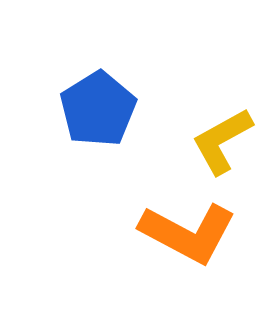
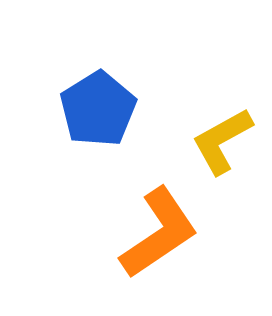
orange L-shape: moved 29 px left; rotated 62 degrees counterclockwise
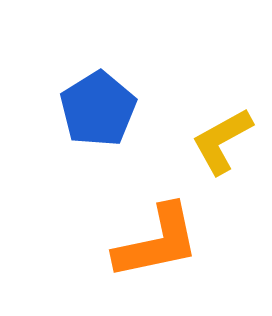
orange L-shape: moved 2 px left, 9 px down; rotated 22 degrees clockwise
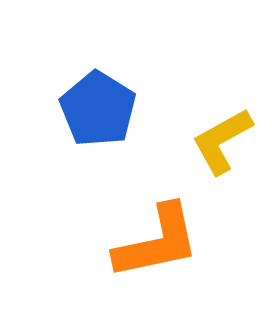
blue pentagon: rotated 8 degrees counterclockwise
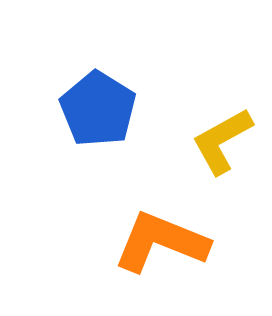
orange L-shape: moved 4 px right; rotated 146 degrees counterclockwise
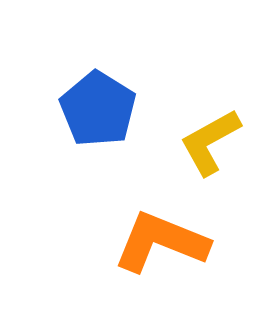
yellow L-shape: moved 12 px left, 1 px down
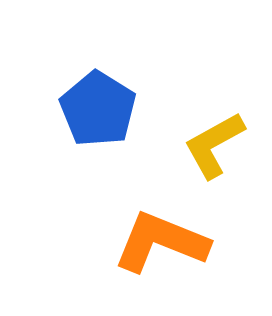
yellow L-shape: moved 4 px right, 3 px down
